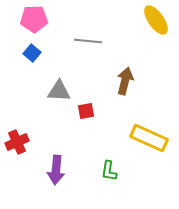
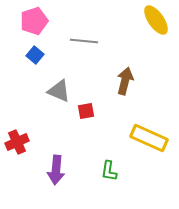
pink pentagon: moved 2 px down; rotated 16 degrees counterclockwise
gray line: moved 4 px left
blue square: moved 3 px right, 2 px down
gray triangle: rotated 20 degrees clockwise
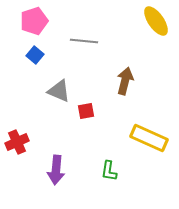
yellow ellipse: moved 1 px down
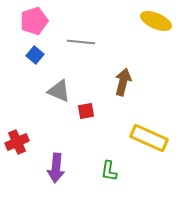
yellow ellipse: rotated 32 degrees counterclockwise
gray line: moved 3 px left, 1 px down
brown arrow: moved 2 px left, 1 px down
purple arrow: moved 2 px up
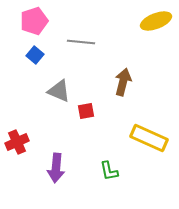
yellow ellipse: rotated 44 degrees counterclockwise
green L-shape: rotated 20 degrees counterclockwise
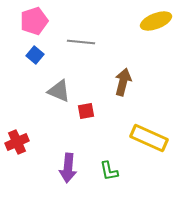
purple arrow: moved 12 px right
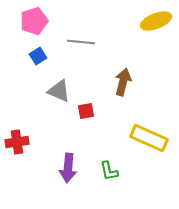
blue square: moved 3 px right, 1 px down; rotated 18 degrees clockwise
red cross: rotated 15 degrees clockwise
